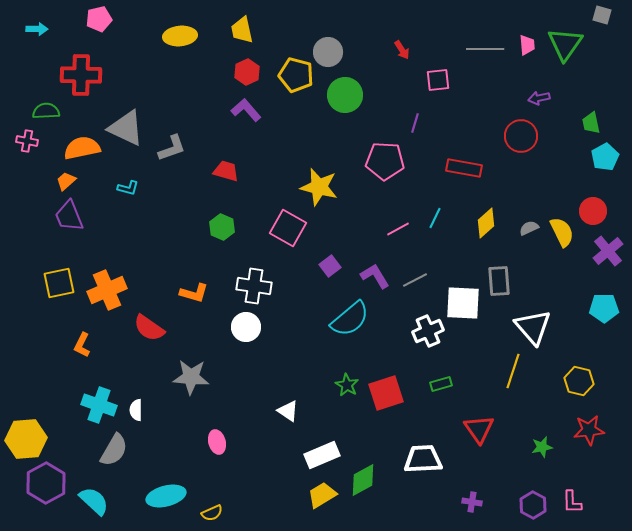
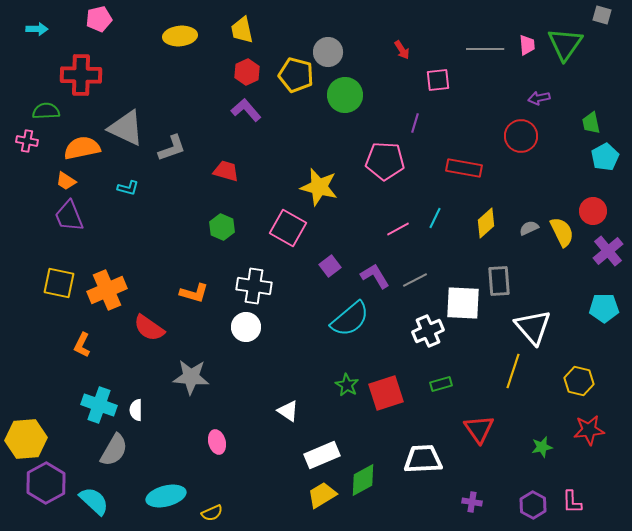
orange trapezoid at (66, 181): rotated 105 degrees counterclockwise
yellow square at (59, 283): rotated 24 degrees clockwise
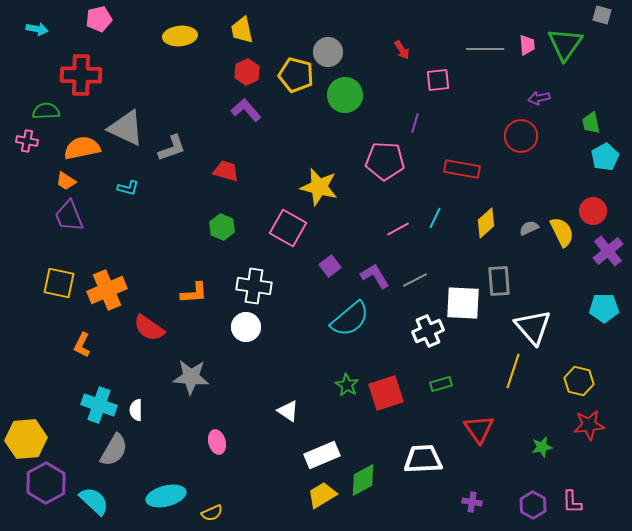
cyan arrow at (37, 29): rotated 10 degrees clockwise
red rectangle at (464, 168): moved 2 px left, 1 px down
orange L-shape at (194, 293): rotated 20 degrees counterclockwise
red star at (589, 430): moved 5 px up
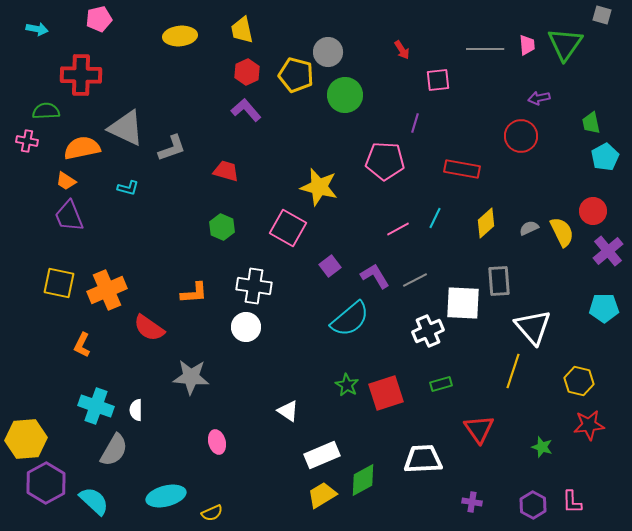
cyan cross at (99, 405): moved 3 px left, 1 px down
green star at (542, 447): rotated 30 degrees clockwise
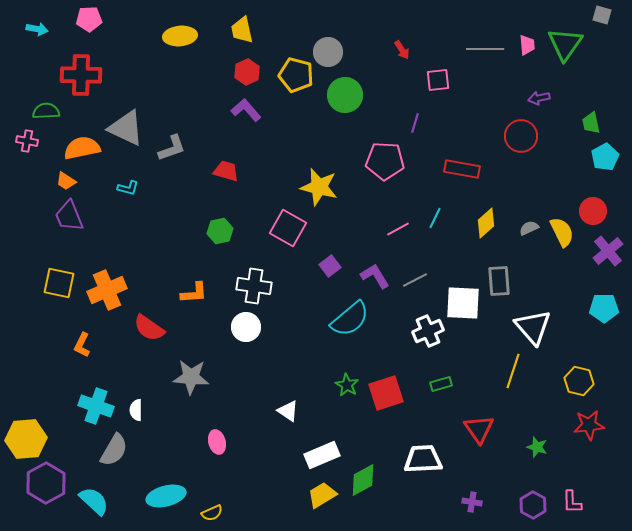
pink pentagon at (99, 19): moved 10 px left; rotated 10 degrees clockwise
green hexagon at (222, 227): moved 2 px left, 4 px down; rotated 25 degrees clockwise
green star at (542, 447): moved 5 px left
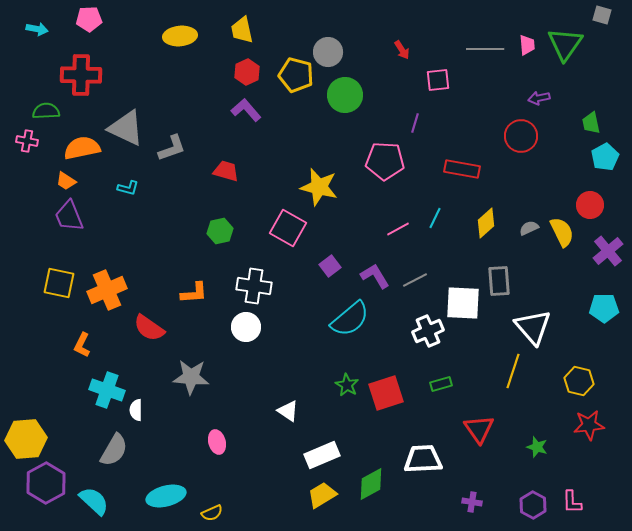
red circle at (593, 211): moved 3 px left, 6 px up
cyan cross at (96, 406): moved 11 px right, 16 px up
green diamond at (363, 480): moved 8 px right, 4 px down
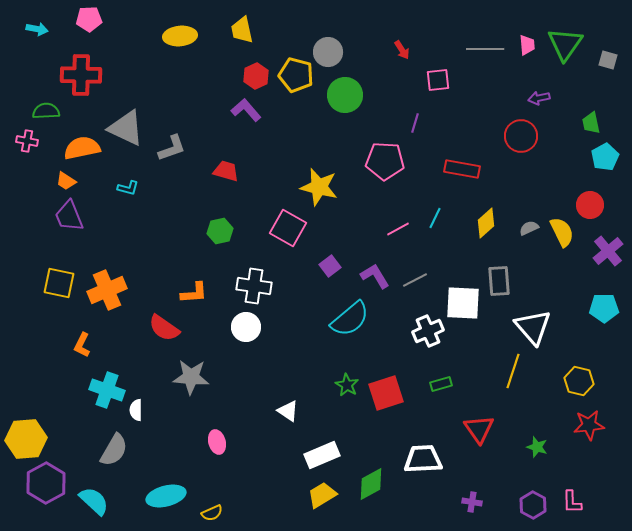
gray square at (602, 15): moved 6 px right, 45 px down
red hexagon at (247, 72): moved 9 px right, 4 px down
red semicircle at (149, 328): moved 15 px right
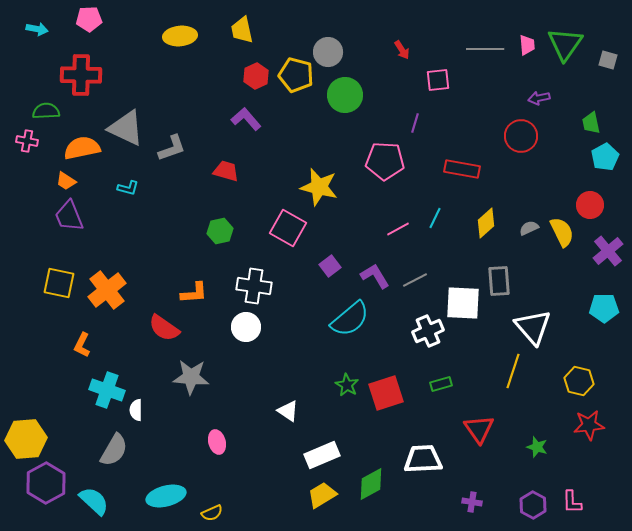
purple L-shape at (246, 110): moved 9 px down
orange cross at (107, 290): rotated 15 degrees counterclockwise
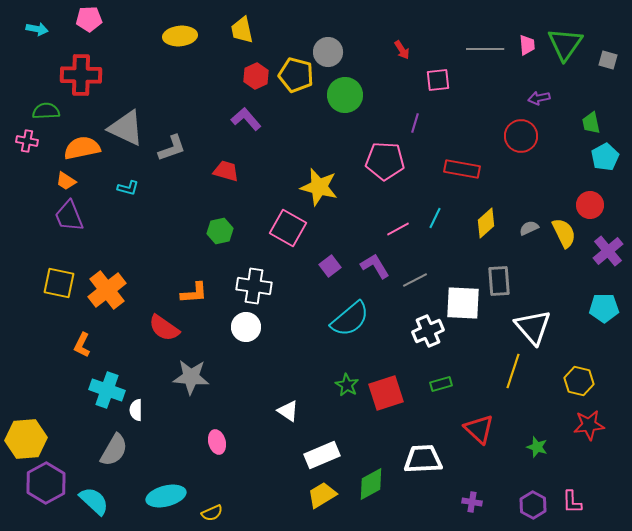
yellow semicircle at (562, 232): moved 2 px right, 1 px down
purple L-shape at (375, 276): moved 10 px up
red triangle at (479, 429): rotated 12 degrees counterclockwise
